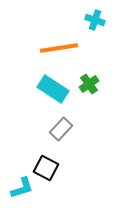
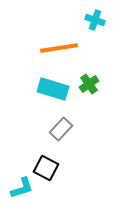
cyan rectangle: rotated 16 degrees counterclockwise
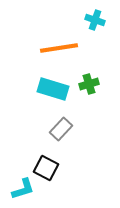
green cross: rotated 18 degrees clockwise
cyan L-shape: moved 1 px right, 1 px down
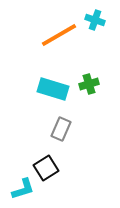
orange line: moved 13 px up; rotated 21 degrees counterclockwise
gray rectangle: rotated 20 degrees counterclockwise
black square: rotated 30 degrees clockwise
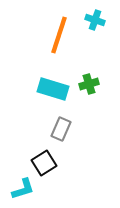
orange line: rotated 42 degrees counterclockwise
black square: moved 2 px left, 5 px up
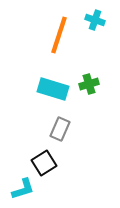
gray rectangle: moved 1 px left
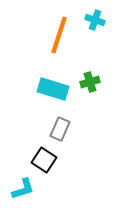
green cross: moved 1 px right, 2 px up
black square: moved 3 px up; rotated 25 degrees counterclockwise
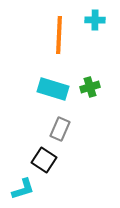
cyan cross: rotated 18 degrees counterclockwise
orange line: rotated 15 degrees counterclockwise
green cross: moved 5 px down
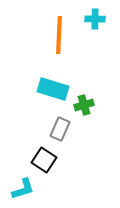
cyan cross: moved 1 px up
green cross: moved 6 px left, 18 px down
